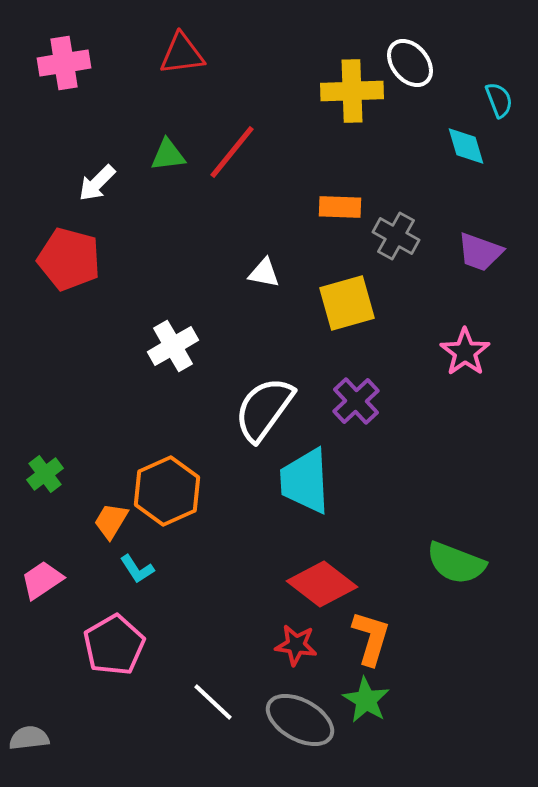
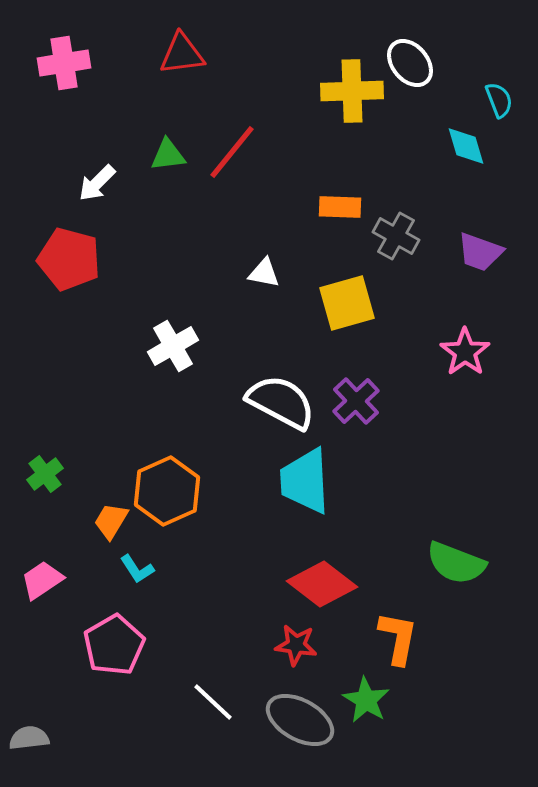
white semicircle: moved 17 px right, 7 px up; rotated 82 degrees clockwise
orange L-shape: moved 27 px right; rotated 6 degrees counterclockwise
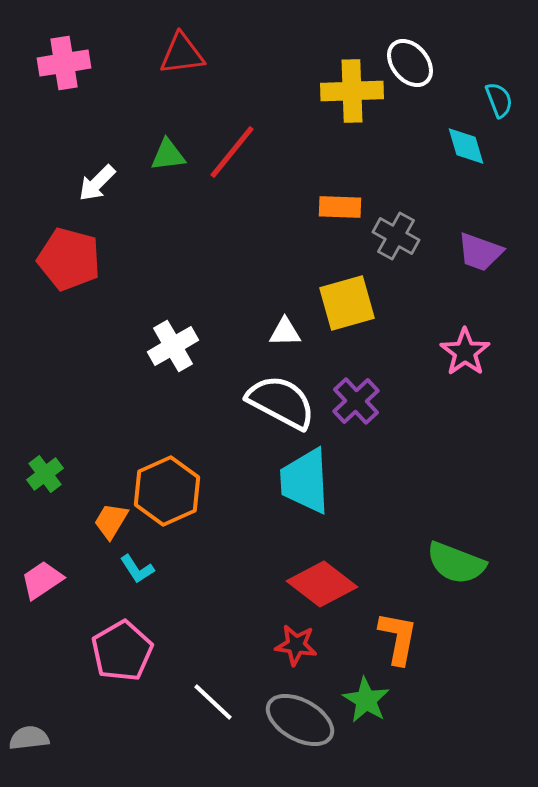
white triangle: moved 21 px right, 59 px down; rotated 12 degrees counterclockwise
pink pentagon: moved 8 px right, 6 px down
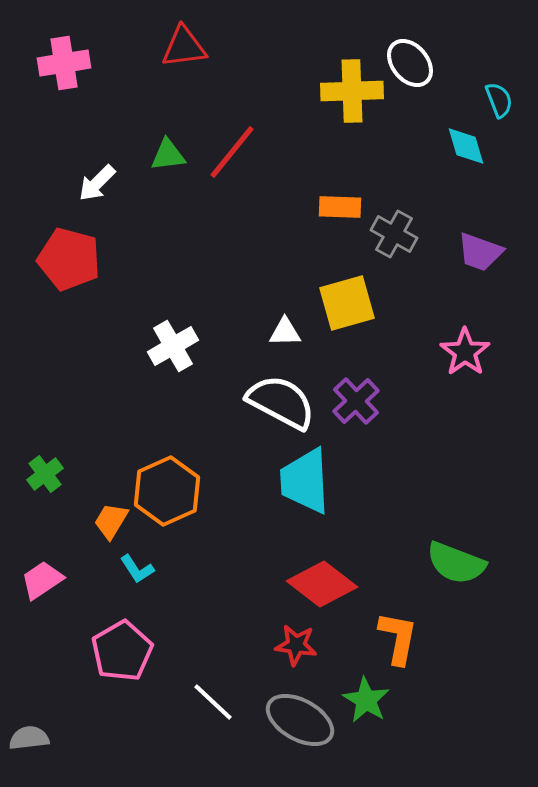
red triangle: moved 2 px right, 7 px up
gray cross: moved 2 px left, 2 px up
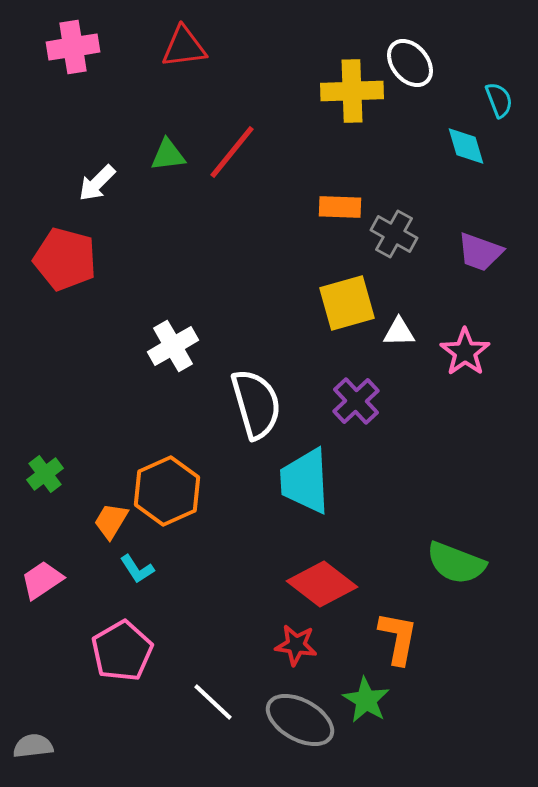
pink cross: moved 9 px right, 16 px up
red pentagon: moved 4 px left
white triangle: moved 114 px right
white semicircle: moved 25 px left, 2 px down; rotated 46 degrees clockwise
gray semicircle: moved 4 px right, 8 px down
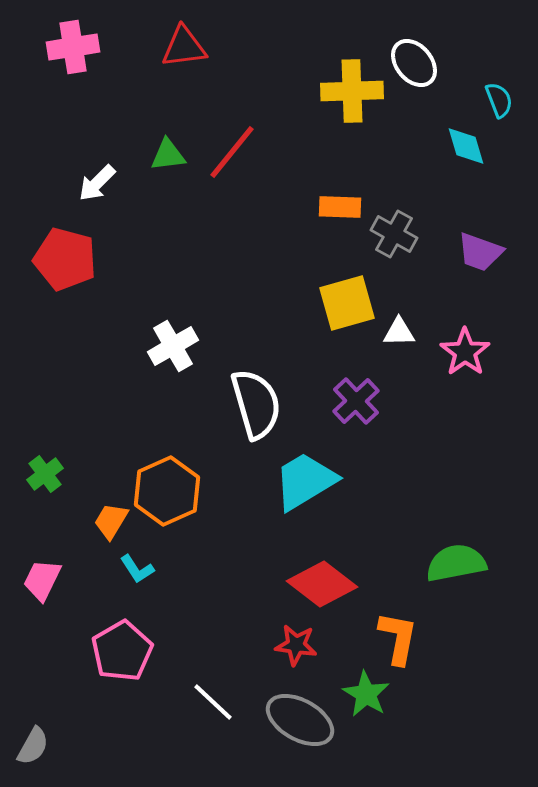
white ellipse: moved 4 px right
cyan trapezoid: rotated 62 degrees clockwise
green semicircle: rotated 148 degrees clockwise
pink trapezoid: rotated 30 degrees counterclockwise
green star: moved 6 px up
gray semicircle: rotated 126 degrees clockwise
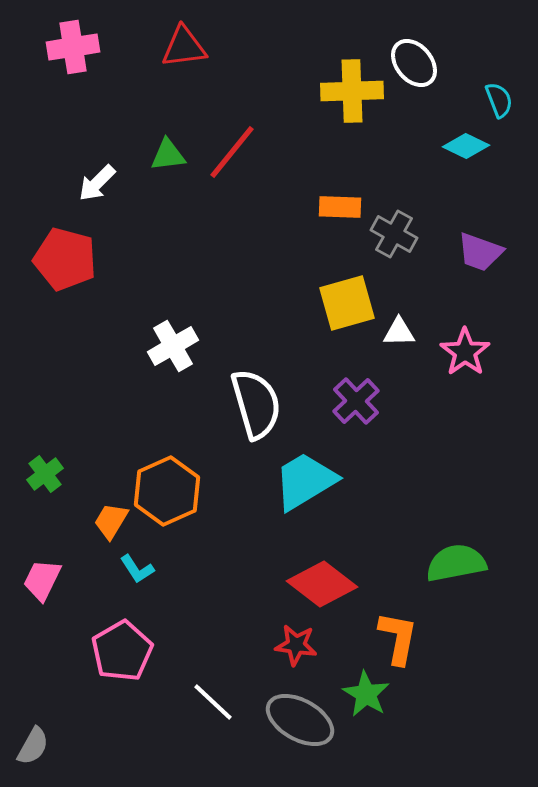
cyan diamond: rotated 48 degrees counterclockwise
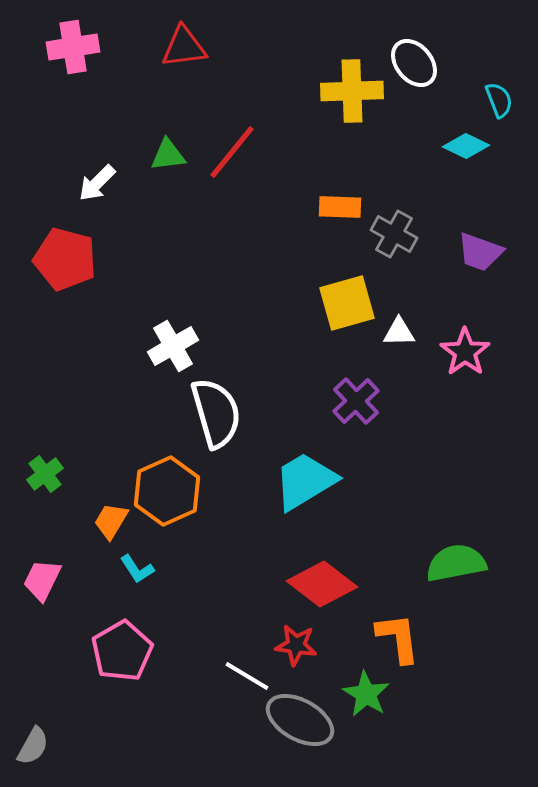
white semicircle: moved 40 px left, 9 px down
orange L-shape: rotated 18 degrees counterclockwise
white line: moved 34 px right, 26 px up; rotated 12 degrees counterclockwise
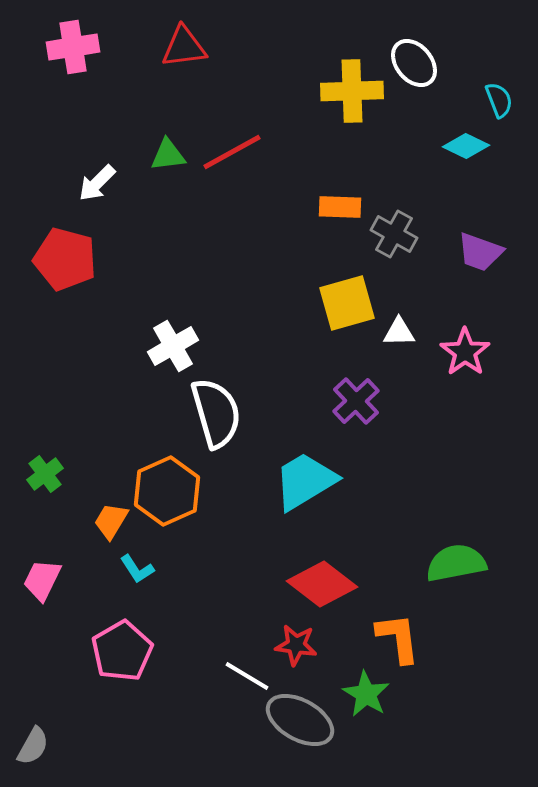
red line: rotated 22 degrees clockwise
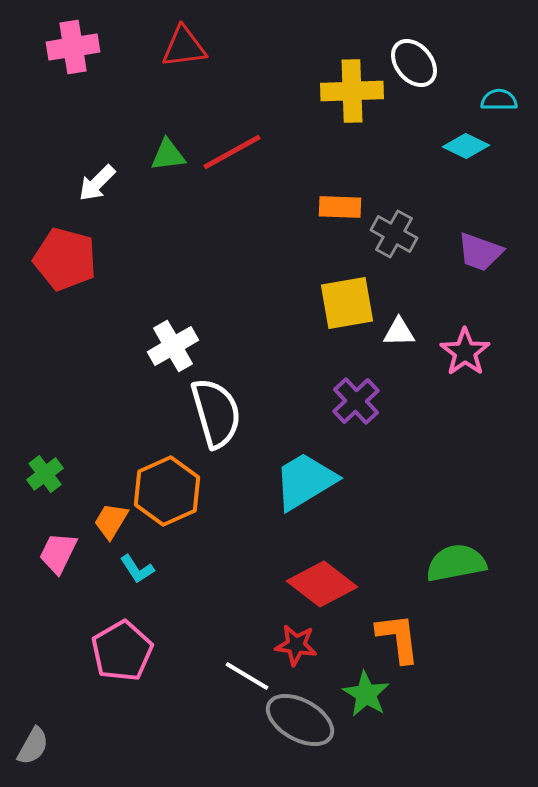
cyan semicircle: rotated 69 degrees counterclockwise
yellow square: rotated 6 degrees clockwise
pink trapezoid: moved 16 px right, 27 px up
